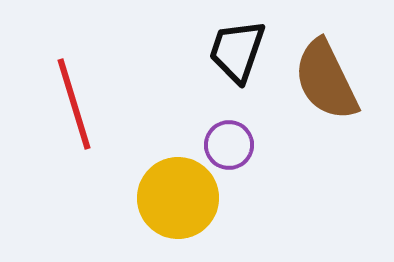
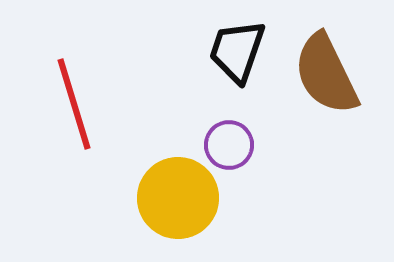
brown semicircle: moved 6 px up
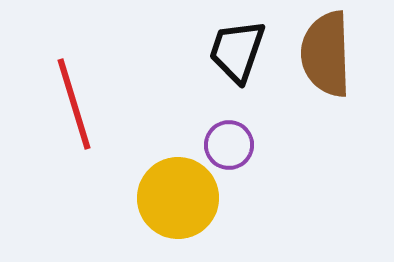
brown semicircle: moved 20 px up; rotated 24 degrees clockwise
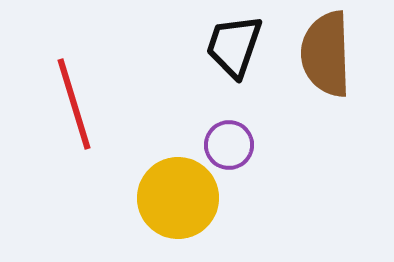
black trapezoid: moved 3 px left, 5 px up
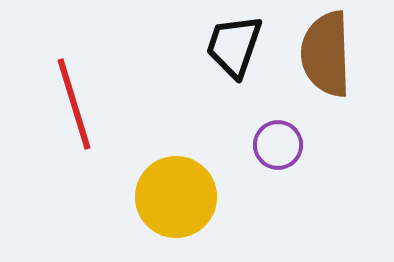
purple circle: moved 49 px right
yellow circle: moved 2 px left, 1 px up
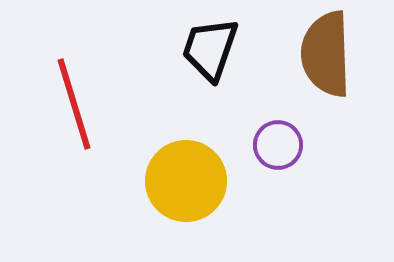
black trapezoid: moved 24 px left, 3 px down
yellow circle: moved 10 px right, 16 px up
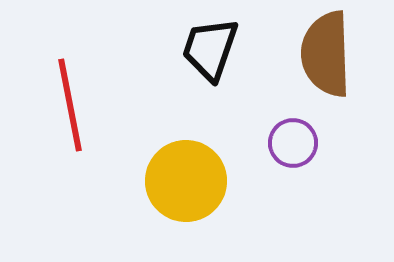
red line: moved 4 px left, 1 px down; rotated 6 degrees clockwise
purple circle: moved 15 px right, 2 px up
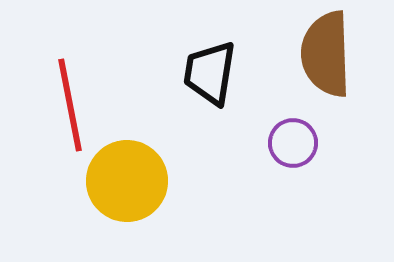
black trapezoid: moved 24 px down; rotated 10 degrees counterclockwise
yellow circle: moved 59 px left
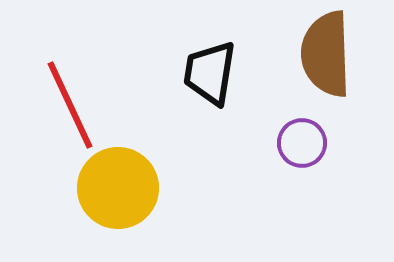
red line: rotated 14 degrees counterclockwise
purple circle: moved 9 px right
yellow circle: moved 9 px left, 7 px down
